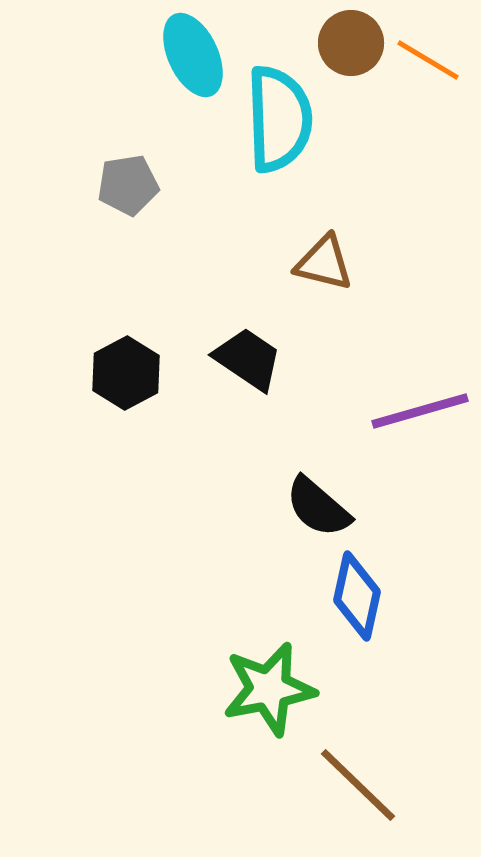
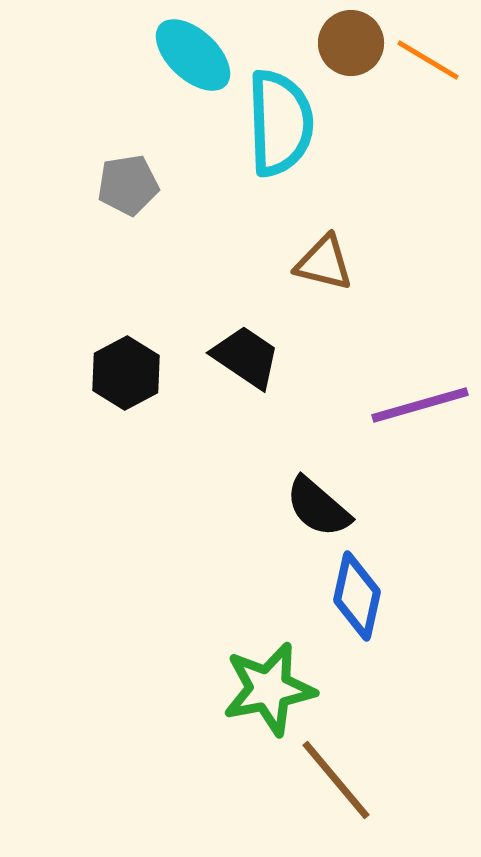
cyan ellipse: rotated 22 degrees counterclockwise
cyan semicircle: moved 1 px right, 4 px down
black trapezoid: moved 2 px left, 2 px up
purple line: moved 6 px up
brown line: moved 22 px left, 5 px up; rotated 6 degrees clockwise
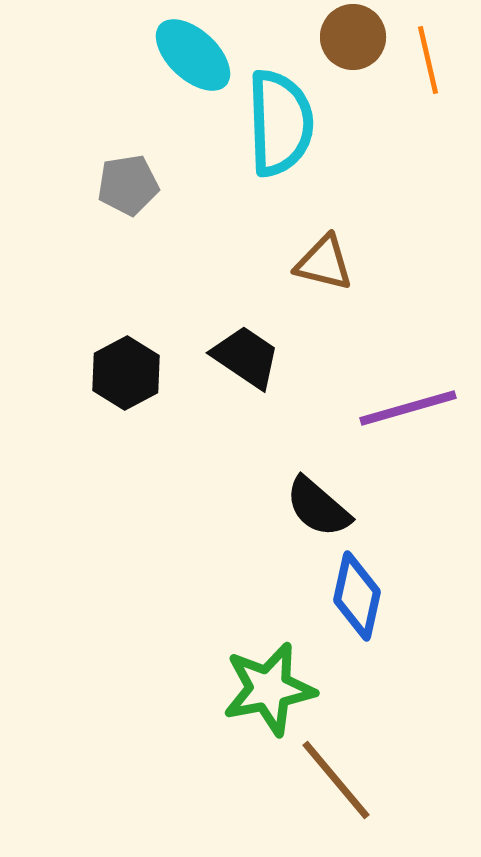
brown circle: moved 2 px right, 6 px up
orange line: rotated 46 degrees clockwise
purple line: moved 12 px left, 3 px down
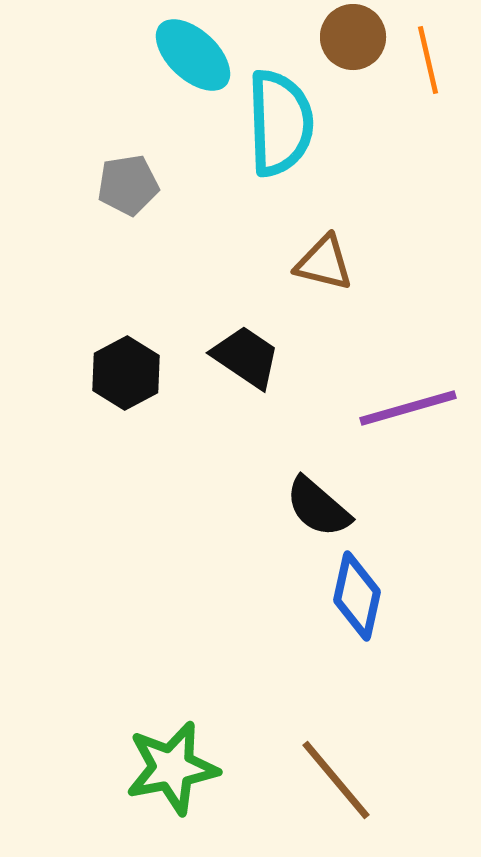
green star: moved 97 px left, 79 px down
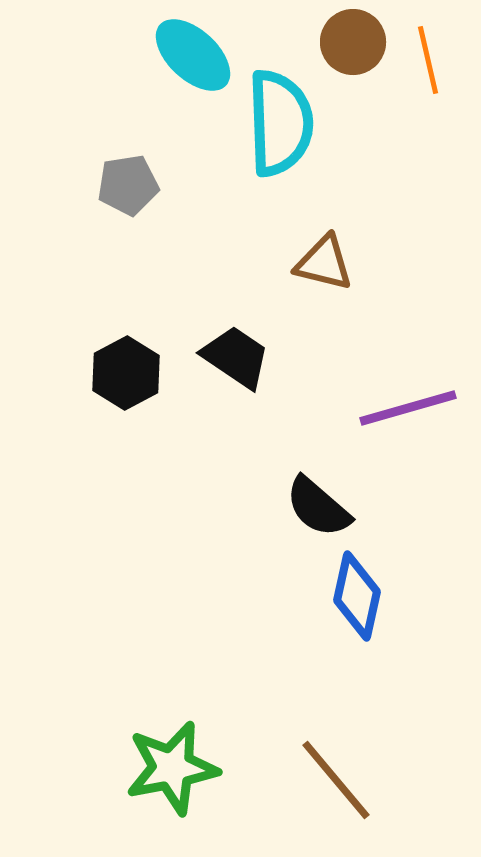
brown circle: moved 5 px down
black trapezoid: moved 10 px left
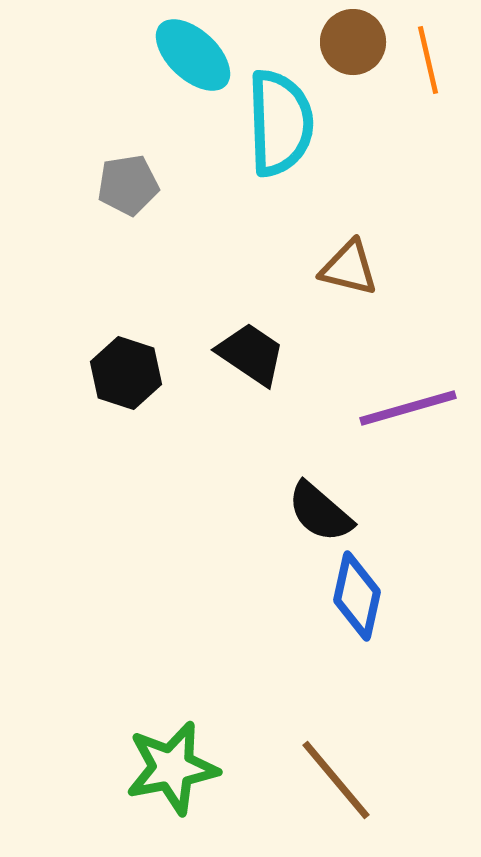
brown triangle: moved 25 px right, 5 px down
black trapezoid: moved 15 px right, 3 px up
black hexagon: rotated 14 degrees counterclockwise
black semicircle: moved 2 px right, 5 px down
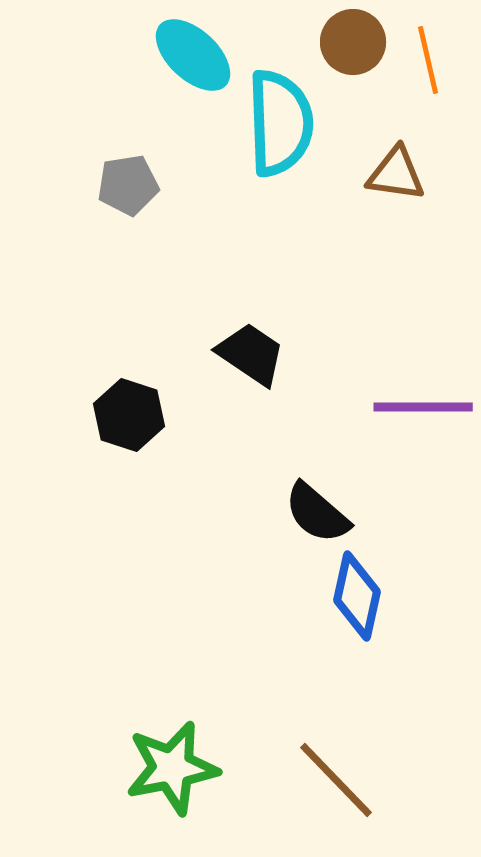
brown triangle: moved 47 px right, 94 px up; rotated 6 degrees counterclockwise
black hexagon: moved 3 px right, 42 px down
purple line: moved 15 px right, 1 px up; rotated 16 degrees clockwise
black semicircle: moved 3 px left, 1 px down
brown line: rotated 4 degrees counterclockwise
